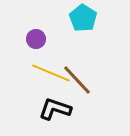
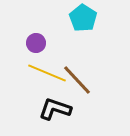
purple circle: moved 4 px down
yellow line: moved 4 px left
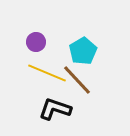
cyan pentagon: moved 33 px down; rotated 8 degrees clockwise
purple circle: moved 1 px up
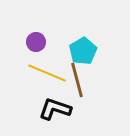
brown line: rotated 28 degrees clockwise
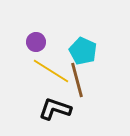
cyan pentagon: rotated 16 degrees counterclockwise
yellow line: moved 4 px right, 2 px up; rotated 9 degrees clockwise
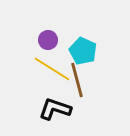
purple circle: moved 12 px right, 2 px up
yellow line: moved 1 px right, 2 px up
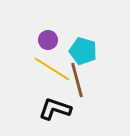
cyan pentagon: rotated 8 degrees counterclockwise
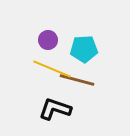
cyan pentagon: moved 1 px right, 2 px up; rotated 20 degrees counterclockwise
yellow line: rotated 9 degrees counterclockwise
brown line: rotated 60 degrees counterclockwise
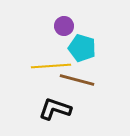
purple circle: moved 16 px right, 14 px up
cyan pentagon: moved 2 px left, 1 px up; rotated 20 degrees clockwise
yellow line: moved 1 px left, 3 px up; rotated 27 degrees counterclockwise
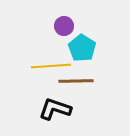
cyan pentagon: rotated 16 degrees clockwise
brown line: moved 1 px left, 1 px down; rotated 16 degrees counterclockwise
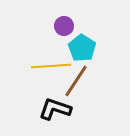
brown line: rotated 56 degrees counterclockwise
